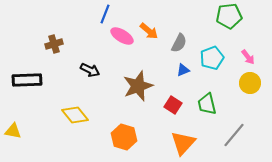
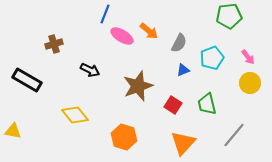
black rectangle: rotated 32 degrees clockwise
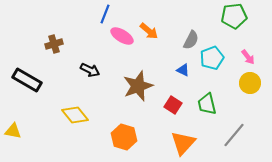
green pentagon: moved 5 px right
gray semicircle: moved 12 px right, 3 px up
blue triangle: rotated 48 degrees clockwise
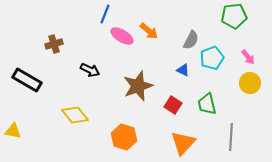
gray line: moved 3 px left, 2 px down; rotated 36 degrees counterclockwise
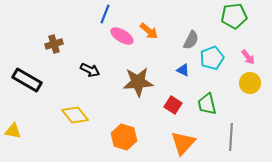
brown star: moved 4 px up; rotated 16 degrees clockwise
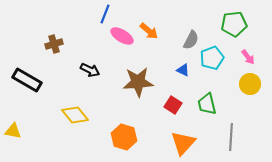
green pentagon: moved 8 px down
yellow circle: moved 1 px down
